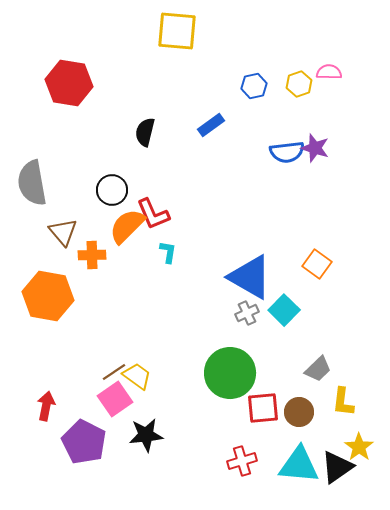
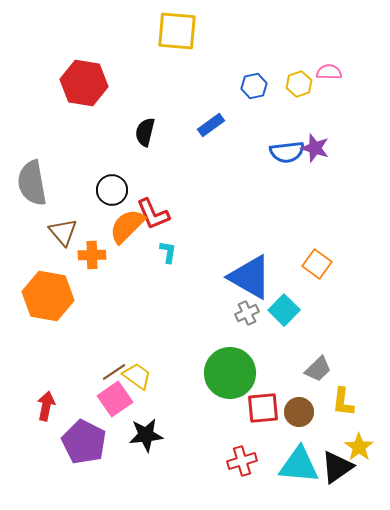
red hexagon: moved 15 px right
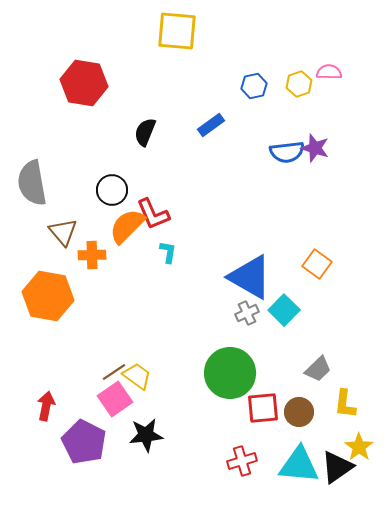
black semicircle: rotated 8 degrees clockwise
yellow L-shape: moved 2 px right, 2 px down
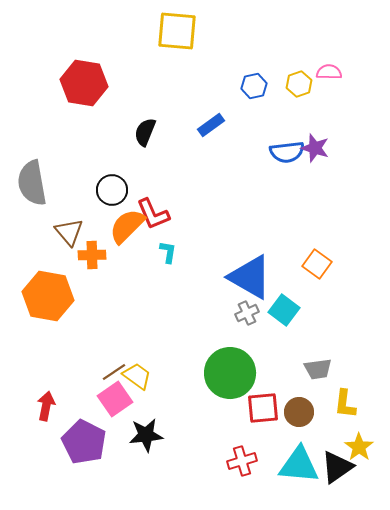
brown triangle: moved 6 px right
cyan square: rotated 8 degrees counterclockwise
gray trapezoid: rotated 36 degrees clockwise
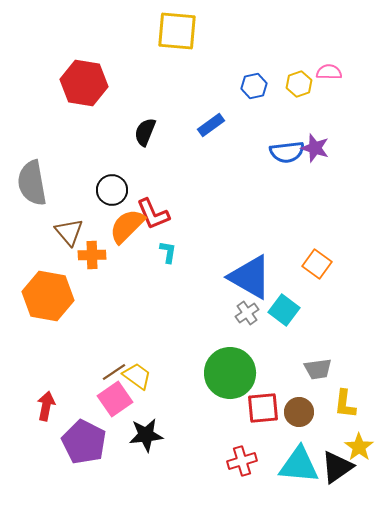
gray cross: rotated 10 degrees counterclockwise
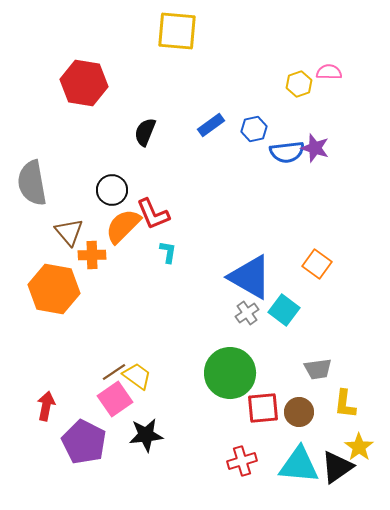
blue hexagon: moved 43 px down
orange semicircle: moved 4 px left
orange hexagon: moved 6 px right, 7 px up
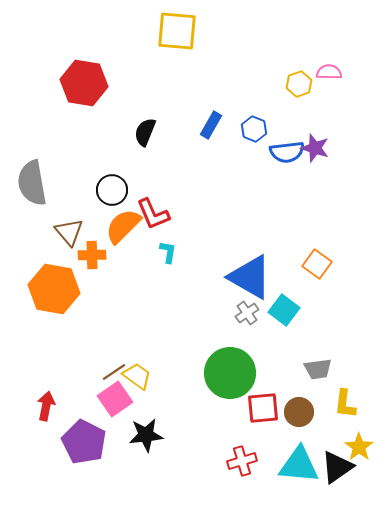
blue rectangle: rotated 24 degrees counterclockwise
blue hexagon: rotated 25 degrees counterclockwise
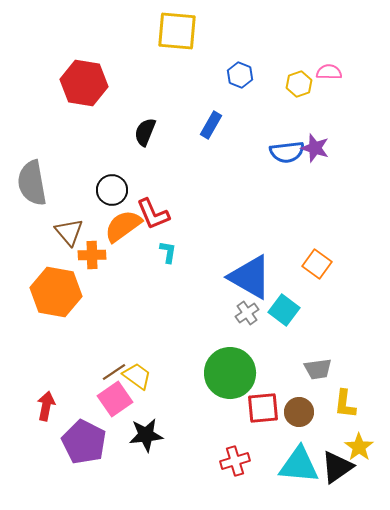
blue hexagon: moved 14 px left, 54 px up
orange semicircle: rotated 9 degrees clockwise
orange hexagon: moved 2 px right, 3 px down
red cross: moved 7 px left
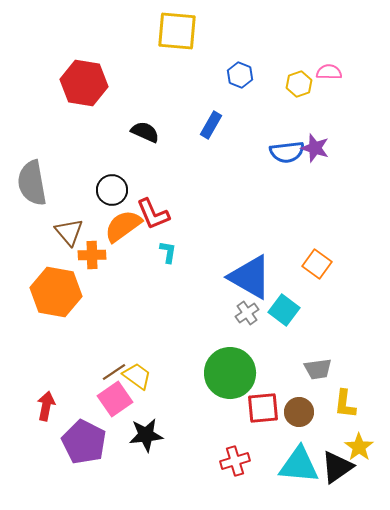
black semicircle: rotated 92 degrees clockwise
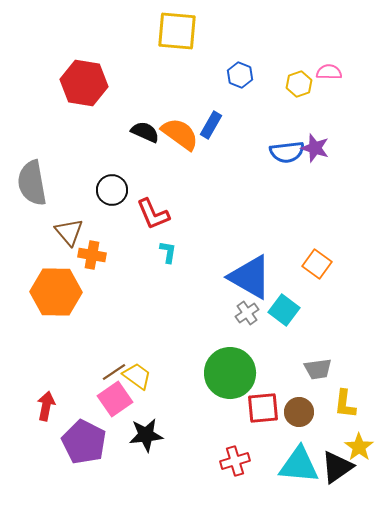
orange semicircle: moved 57 px right, 92 px up; rotated 72 degrees clockwise
orange cross: rotated 12 degrees clockwise
orange hexagon: rotated 9 degrees counterclockwise
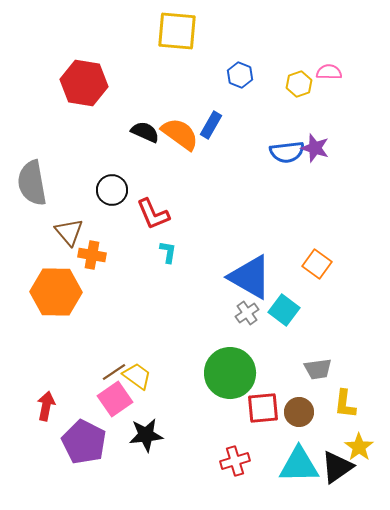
cyan triangle: rotated 6 degrees counterclockwise
